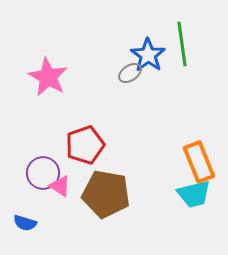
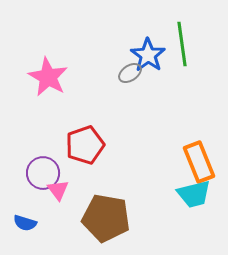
pink triangle: moved 2 px left, 4 px down; rotated 20 degrees clockwise
brown pentagon: moved 24 px down
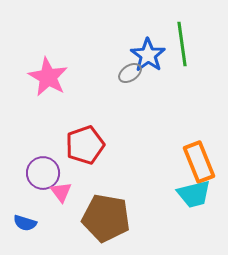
pink triangle: moved 3 px right, 2 px down
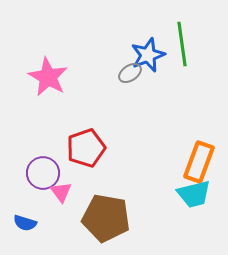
blue star: rotated 16 degrees clockwise
red pentagon: moved 1 px right, 3 px down
orange rectangle: rotated 42 degrees clockwise
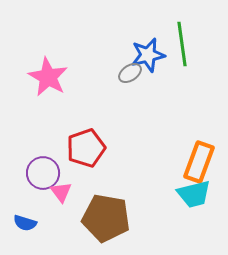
blue star: rotated 8 degrees clockwise
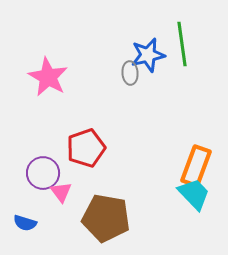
gray ellipse: rotated 60 degrees counterclockwise
orange rectangle: moved 3 px left, 4 px down
cyan trapezoid: rotated 120 degrees counterclockwise
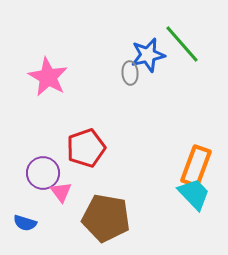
green line: rotated 33 degrees counterclockwise
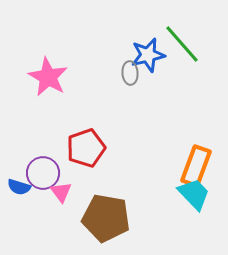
blue semicircle: moved 6 px left, 36 px up
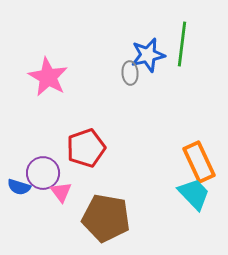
green line: rotated 48 degrees clockwise
orange rectangle: moved 3 px right, 4 px up; rotated 45 degrees counterclockwise
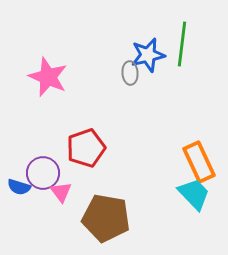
pink star: rotated 6 degrees counterclockwise
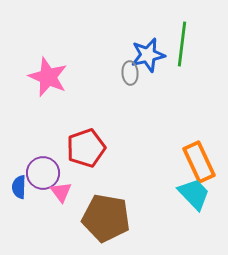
blue semicircle: rotated 75 degrees clockwise
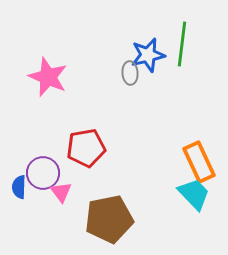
red pentagon: rotated 9 degrees clockwise
brown pentagon: moved 3 px right, 1 px down; rotated 21 degrees counterclockwise
